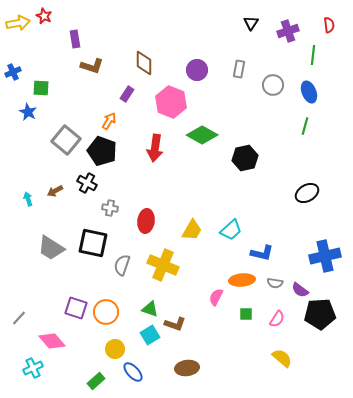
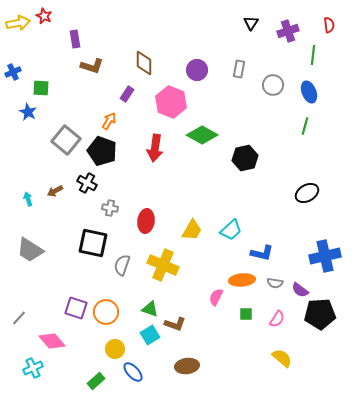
gray trapezoid at (51, 248): moved 21 px left, 2 px down
brown ellipse at (187, 368): moved 2 px up
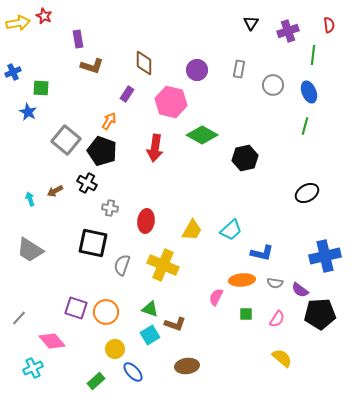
purple rectangle at (75, 39): moved 3 px right
pink hexagon at (171, 102): rotated 8 degrees counterclockwise
cyan arrow at (28, 199): moved 2 px right
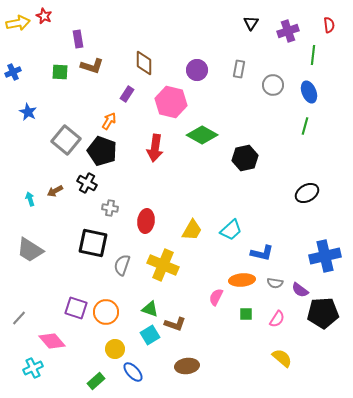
green square at (41, 88): moved 19 px right, 16 px up
black pentagon at (320, 314): moved 3 px right, 1 px up
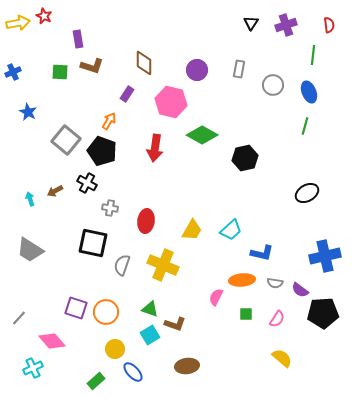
purple cross at (288, 31): moved 2 px left, 6 px up
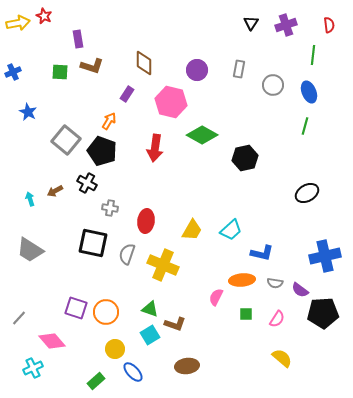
gray semicircle at (122, 265): moved 5 px right, 11 px up
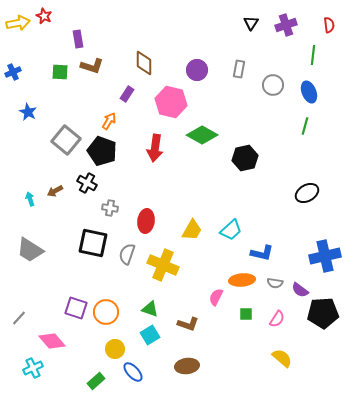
brown L-shape at (175, 324): moved 13 px right
